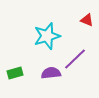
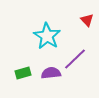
red triangle: rotated 24 degrees clockwise
cyan star: rotated 24 degrees counterclockwise
green rectangle: moved 8 px right
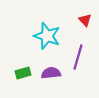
red triangle: moved 2 px left
cyan star: rotated 12 degrees counterclockwise
purple line: moved 3 px right, 2 px up; rotated 30 degrees counterclockwise
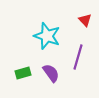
purple semicircle: rotated 60 degrees clockwise
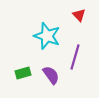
red triangle: moved 6 px left, 5 px up
purple line: moved 3 px left
purple semicircle: moved 2 px down
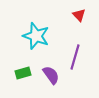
cyan star: moved 11 px left
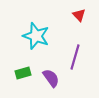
purple semicircle: moved 3 px down
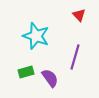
green rectangle: moved 3 px right, 1 px up
purple semicircle: moved 1 px left
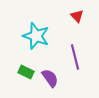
red triangle: moved 2 px left, 1 px down
purple line: rotated 30 degrees counterclockwise
green rectangle: rotated 42 degrees clockwise
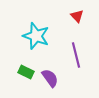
purple line: moved 1 px right, 2 px up
